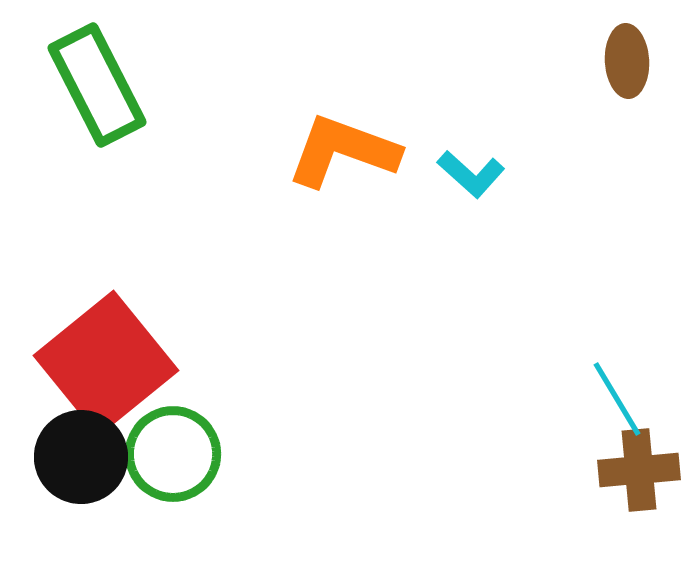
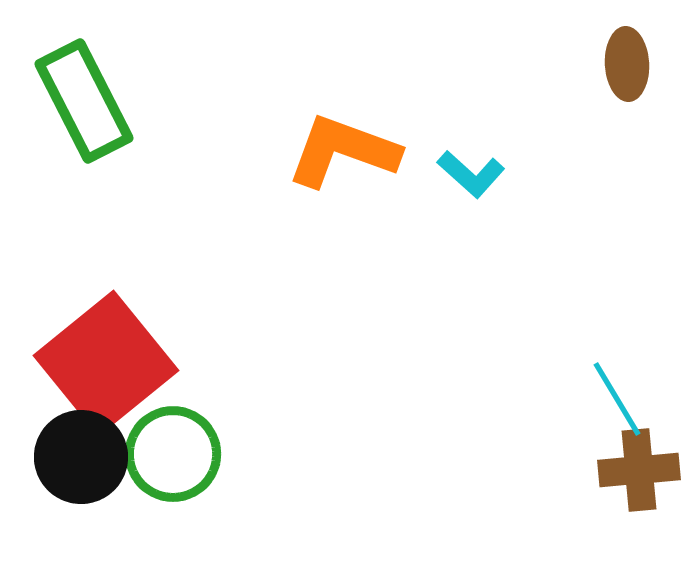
brown ellipse: moved 3 px down
green rectangle: moved 13 px left, 16 px down
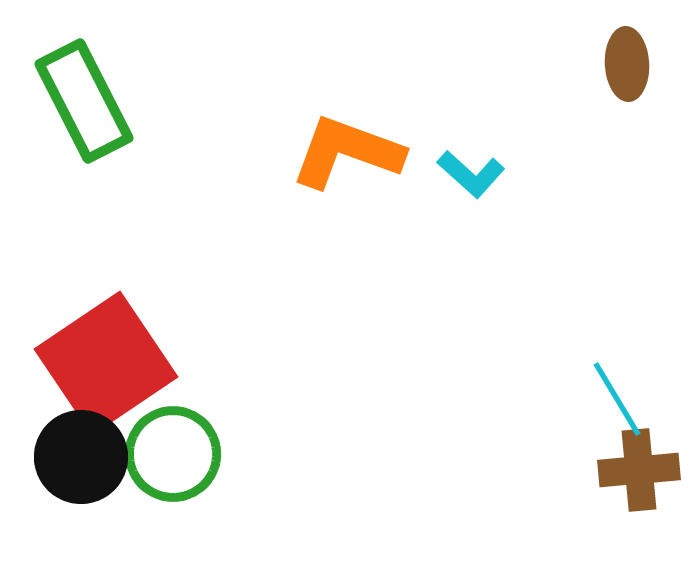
orange L-shape: moved 4 px right, 1 px down
red square: rotated 5 degrees clockwise
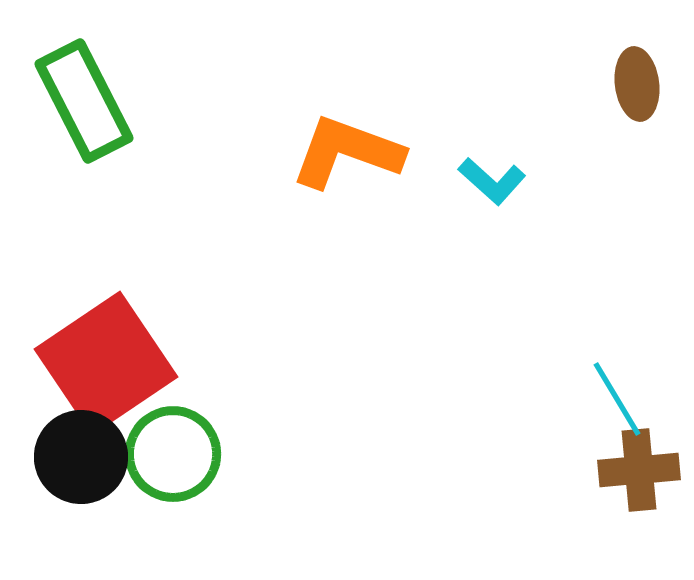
brown ellipse: moved 10 px right, 20 px down; rotated 4 degrees counterclockwise
cyan L-shape: moved 21 px right, 7 px down
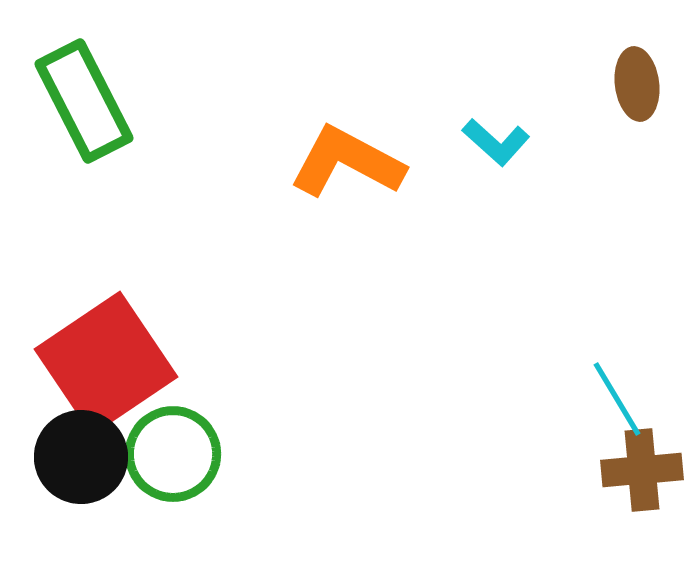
orange L-shape: moved 10 px down; rotated 8 degrees clockwise
cyan L-shape: moved 4 px right, 39 px up
brown cross: moved 3 px right
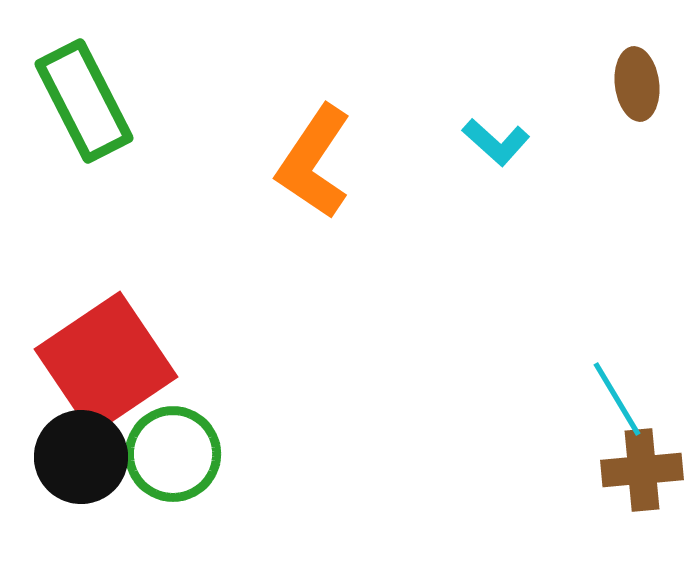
orange L-shape: moved 33 px left; rotated 84 degrees counterclockwise
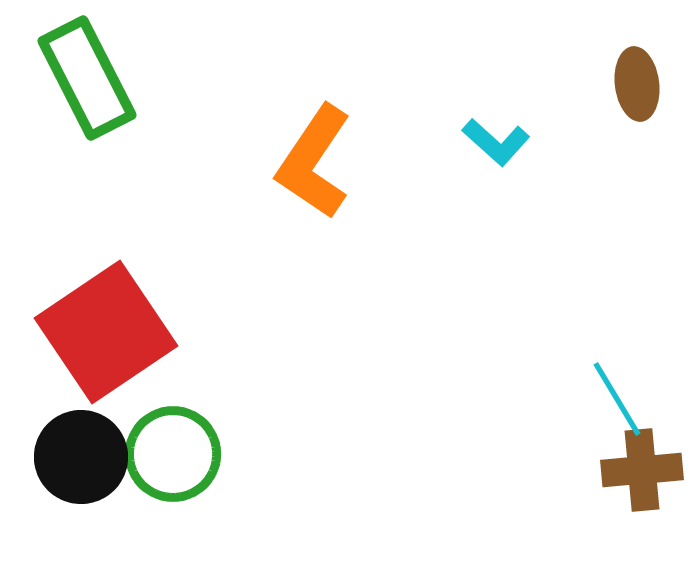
green rectangle: moved 3 px right, 23 px up
red square: moved 31 px up
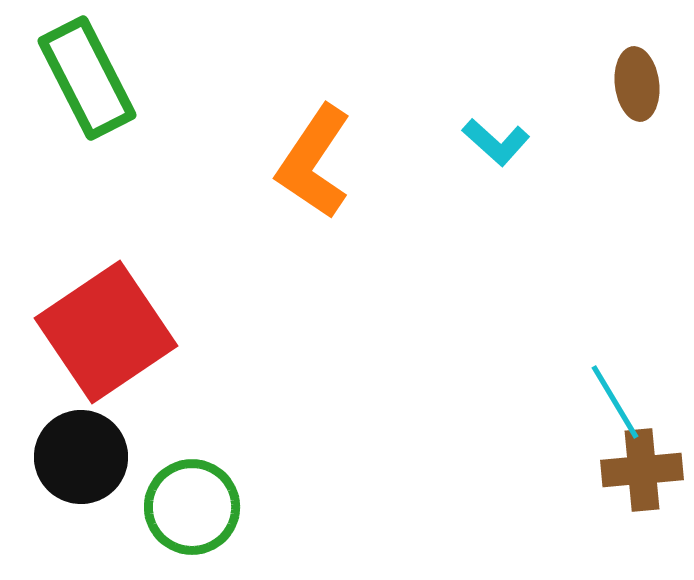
cyan line: moved 2 px left, 3 px down
green circle: moved 19 px right, 53 px down
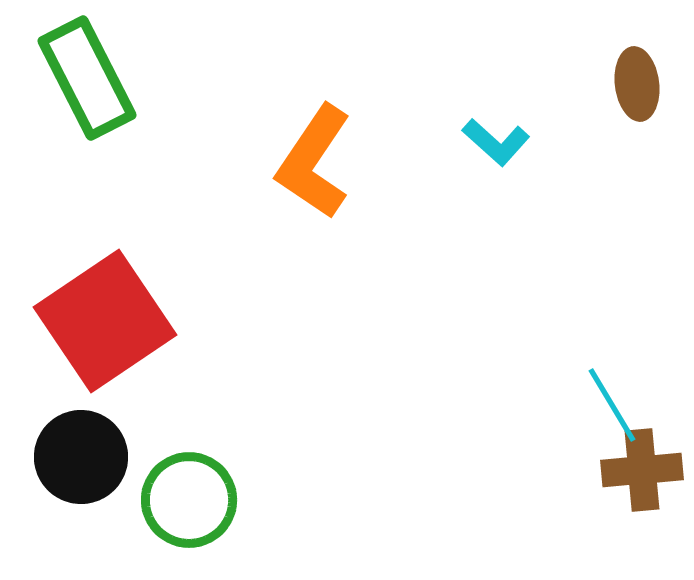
red square: moved 1 px left, 11 px up
cyan line: moved 3 px left, 3 px down
green circle: moved 3 px left, 7 px up
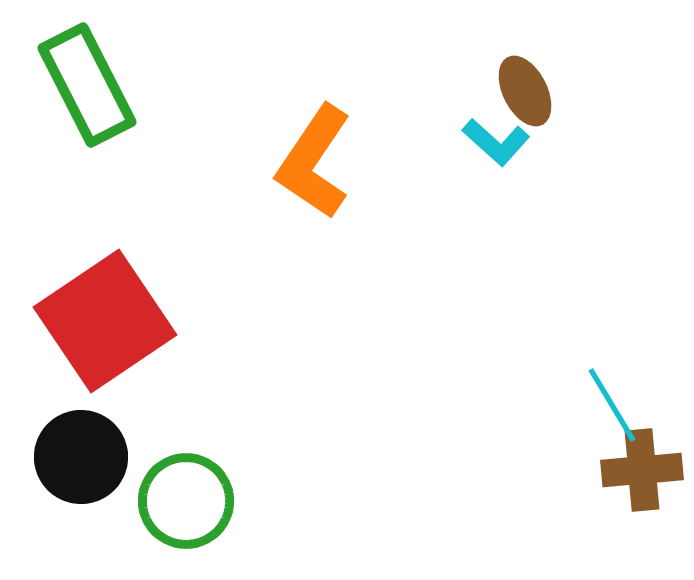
green rectangle: moved 7 px down
brown ellipse: moved 112 px left, 7 px down; rotated 20 degrees counterclockwise
green circle: moved 3 px left, 1 px down
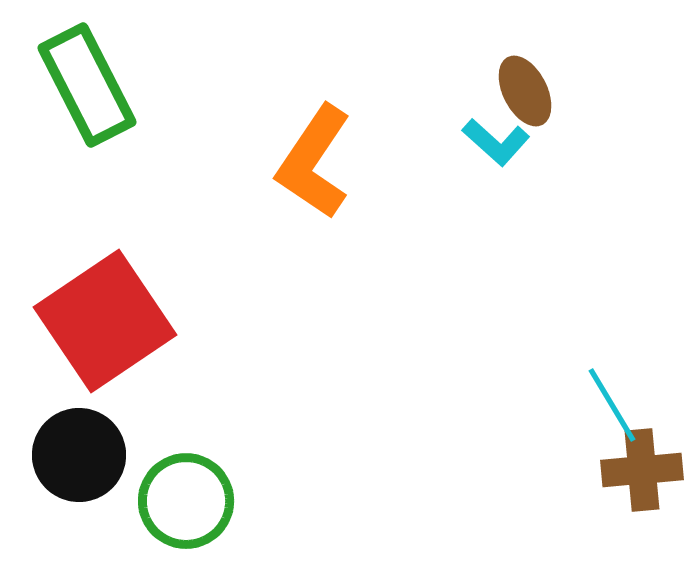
black circle: moved 2 px left, 2 px up
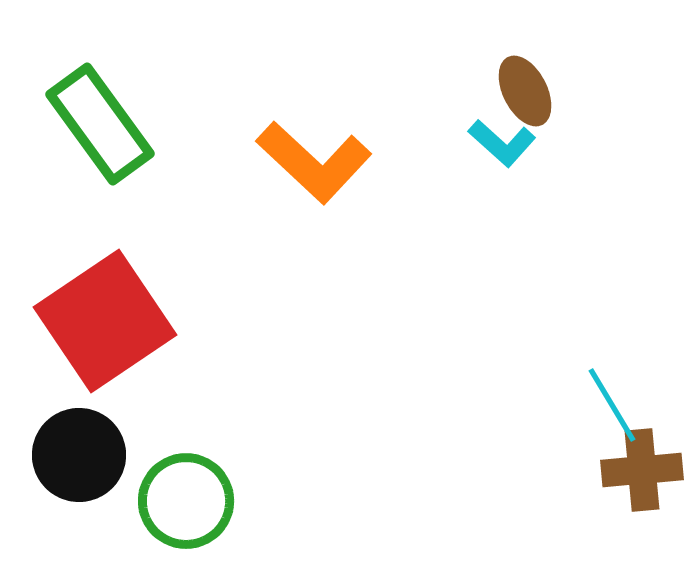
green rectangle: moved 13 px right, 39 px down; rotated 9 degrees counterclockwise
cyan L-shape: moved 6 px right, 1 px down
orange L-shape: rotated 81 degrees counterclockwise
